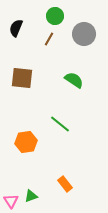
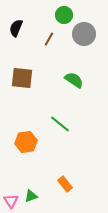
green circle: moved 9 px right, 1 px up
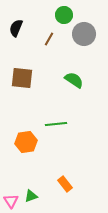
green line: moved 4 px left; rotated 45 degrees counterclockwise
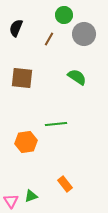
green semicircle: moved 3 px right, 3 px up
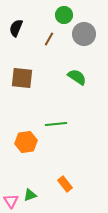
green triangle: moved 1 px left, 1 px up
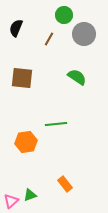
pink triangle: rotated 21 degrees clockwise
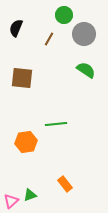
green semicircle: moved 9 px right, 7 px up
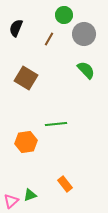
green semicircle: rotated 12 degrees clockwise
brown square: moved 4 px right; rotated 25 degrees clockwise
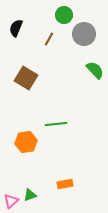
green semicircle: moved 9 px right
orange rectangle: rotated 63 degrees counterclockwise
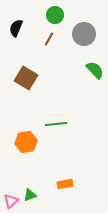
green circle: moved 9 px left
